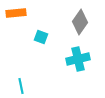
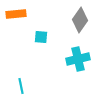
orange rectangle: moved 1 px down
gray diamond: moved 2 px up
cyan square: rotated 16 degrees counterclockwise
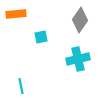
cyan square: rotated 16 degrees counterclockwise
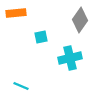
orange rectangle: moved 1 px up
cyan cross: moved 8 px left, 1 px up
cyan line: rotated 56 degrees counterclockwise
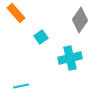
orange rectangle: rotated 54 degrees clockwise
cyan square: rotated 24 degrees counterclockwise
cyan line: rotated 35 degrees counterclockwise
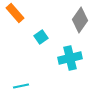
orange rectangle: moved 1 px left
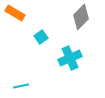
orange rectangle: rotated 18 degrees counterclockwise
gray diamond: moved 1 px right, 3 px up; rotated 10 degrees clockwise
cyan cross: rotated 10 degrees counterclockwise
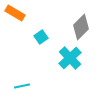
gray diamond: moved 10 px down
cyan cross: rotated 20 degrees counterclockwise
cyan line: moved 1 px right
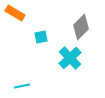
cyan square: rotated 24 degrees clockwise
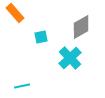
orange rectangle: rotated 18 degrees clockwise
gray diamond: rotated 15 degrees clockwise
